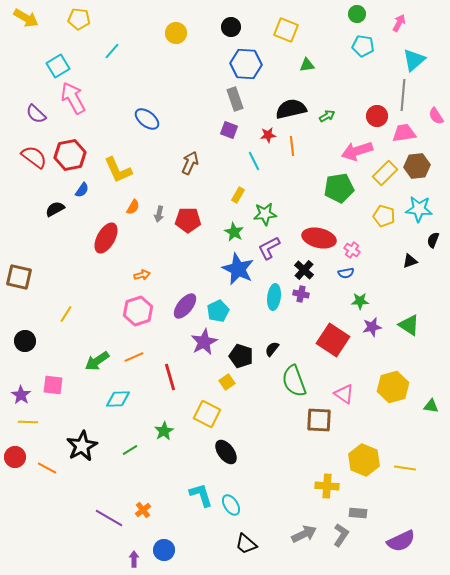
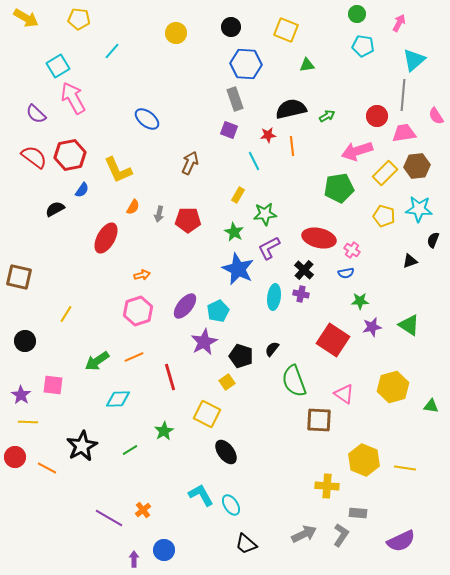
cyan L-shape at (201, 495): rotated 12 degrees counterclockwise
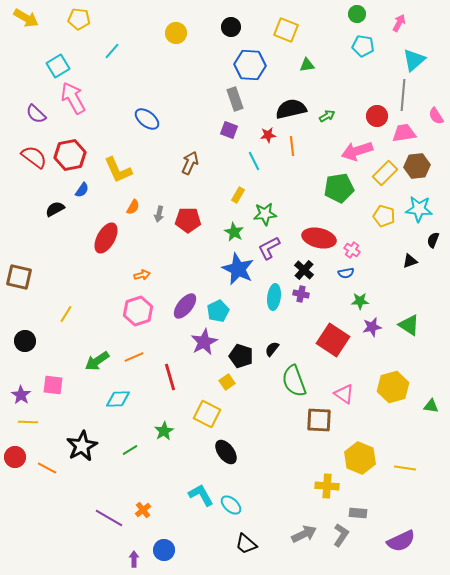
blue hexagon at (246, 64): moved 4 px right, 1 px down
yellow hexagon at (364, 460): moved 4 px left, 2 px up
cyan ellipse at (231, 505): rotated 15 degrees counterclockwise
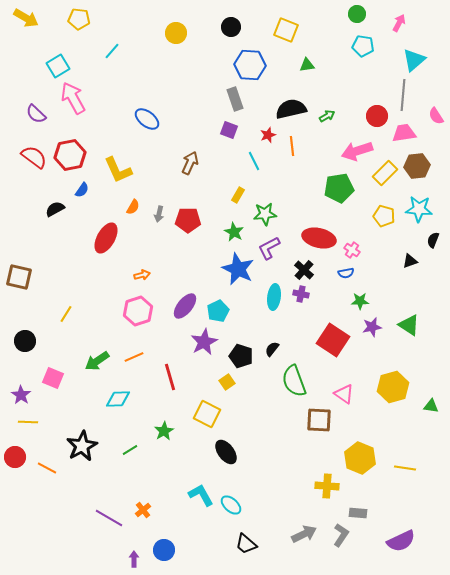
red star at (268, 135): rotated 14 degrees counterclockwise
pink square at (53, 385): moved 7 px up; rotated 15 degrees clockwise
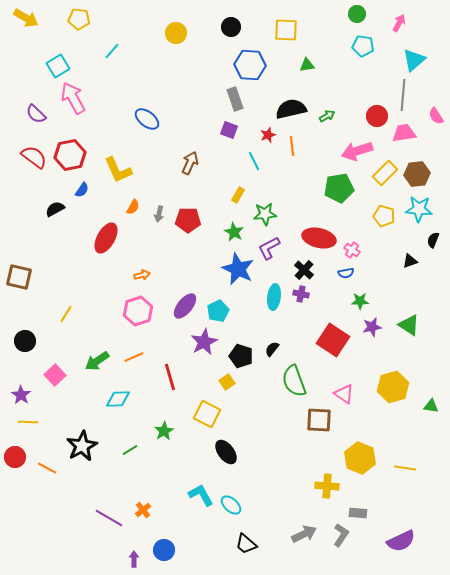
yellow square at (286, 30): rotated 20 degrees counterclockwise
brown hexagon at (417, 166): moved 8 px down
pink square at (53, 378): moved 2 px right, 3 px up; rotated 25 degrees clockwise
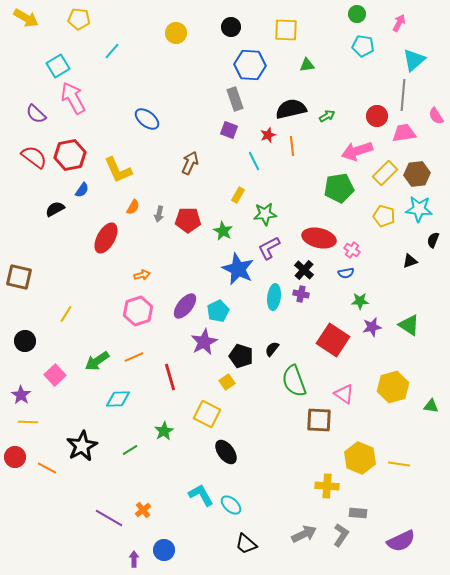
green star at (234, 232): moved 11 px left, 1 px up
yellow line at (405, 468): moved 6 px left, 4 px up
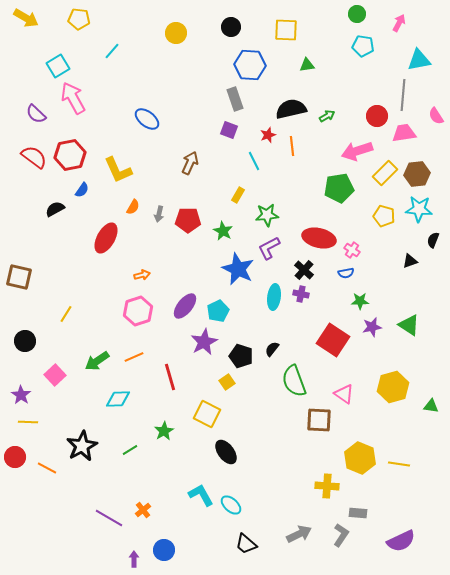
cyan triangle at (414, 60): moved 5 px right; rotated 30 degrees clockwise
green star at (265, 214): moved 2 px right, 1 px down
gray arrow at (304, 534): moved 5 px left
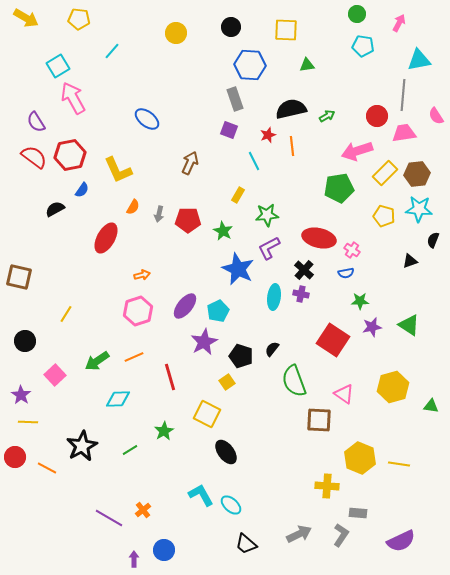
purple semicircle at (36, 114): moved 8 px down; rotated 15 degrees clockwise
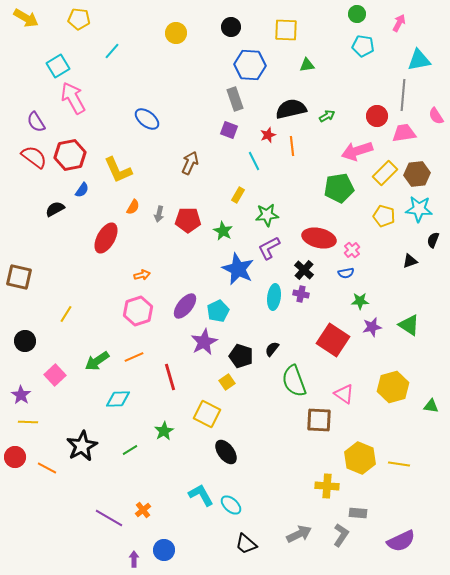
pink cross at (352, 250): rotated 14 degrees clockwise
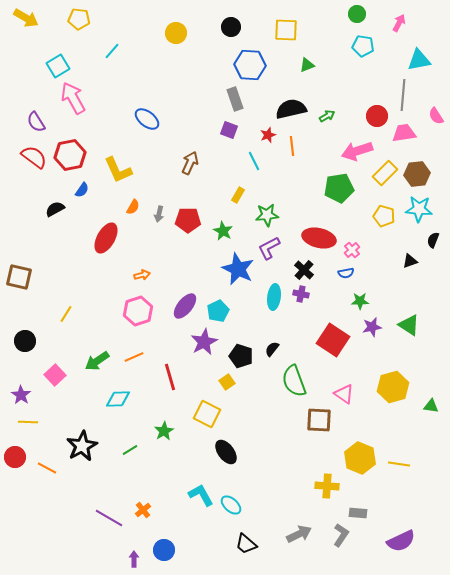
green triangle at (307, 65): rotated 14 degrees counterclockwise
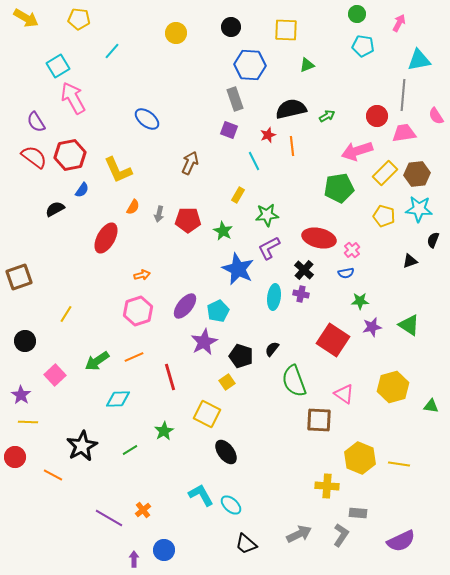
brown square at (19, 277): rotated 32 degrees counterclockwise
orange line at (47, 468): moved 6 px right, 7 px down
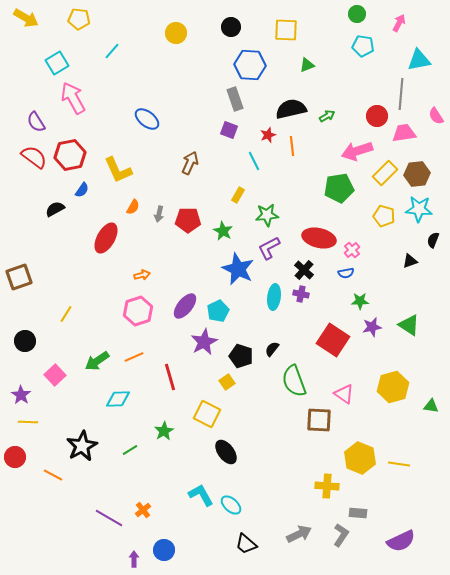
cyan square at (58, 66): moved 1 px left, 3 px up
gray line at (403, 95): moved 2 px left, 1 px up
